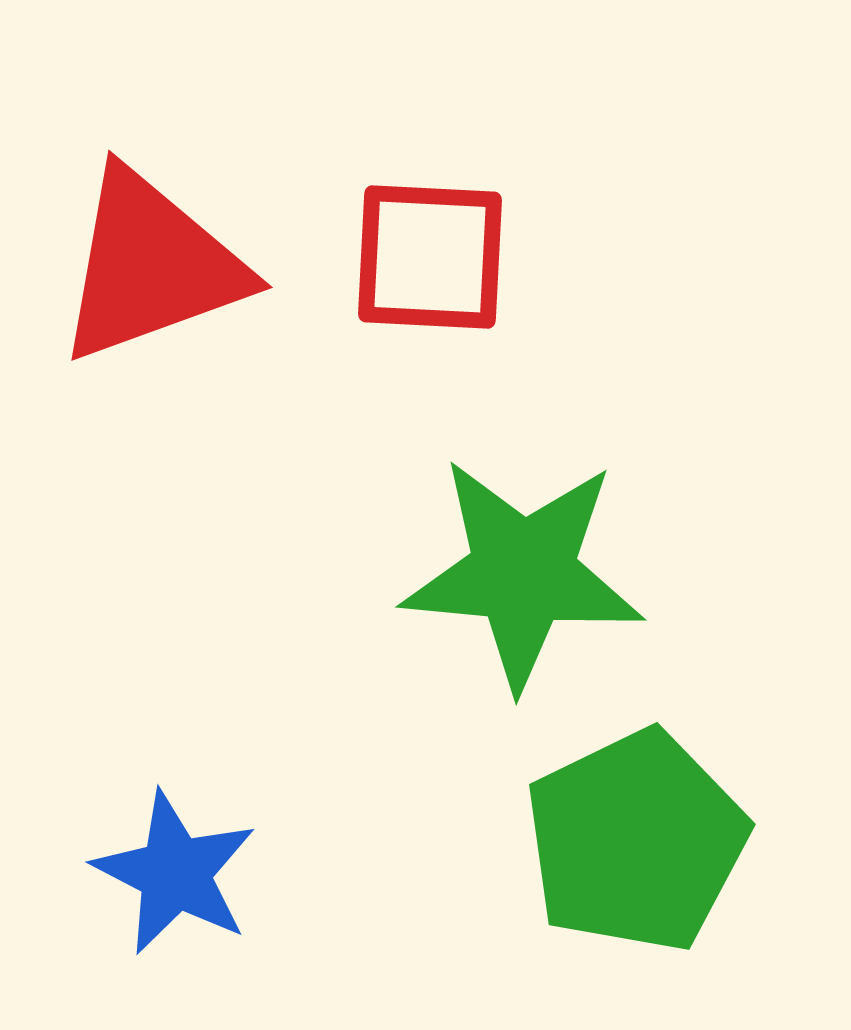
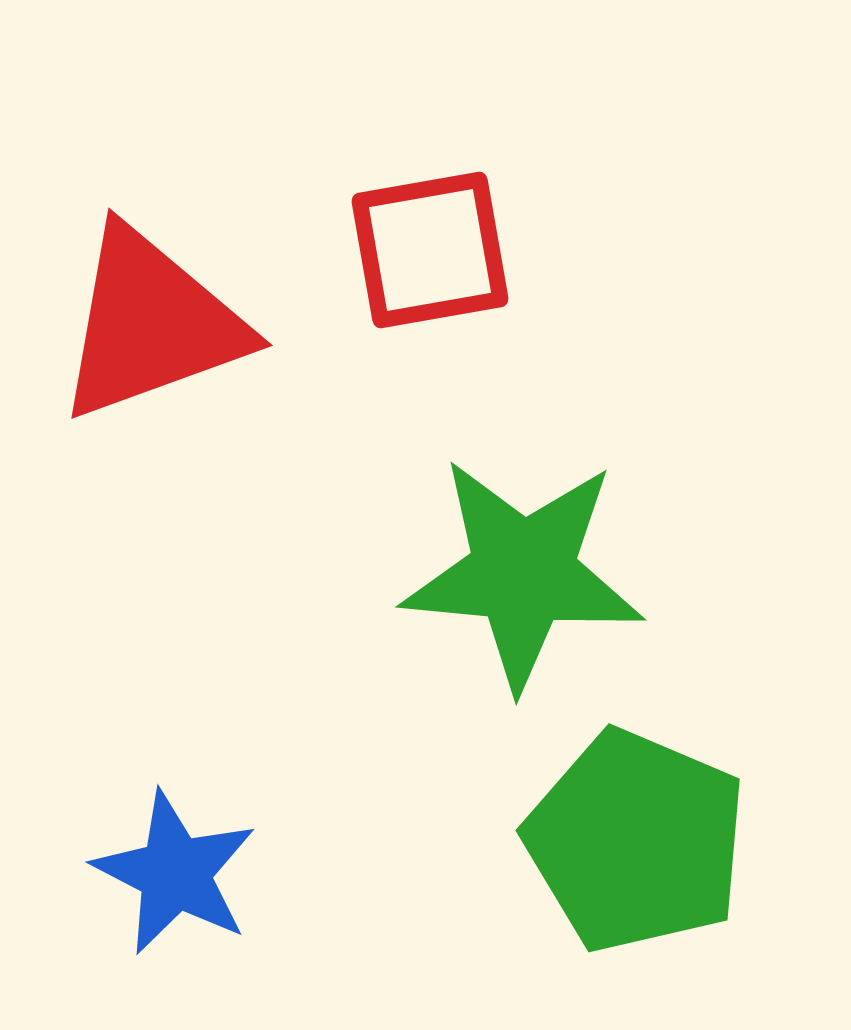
red square: moved 7 px up; rotated 13 degrees counterclockwise
red triangle: moved 58 px down
green pentagon: rotated 23 degrees counterclockwise
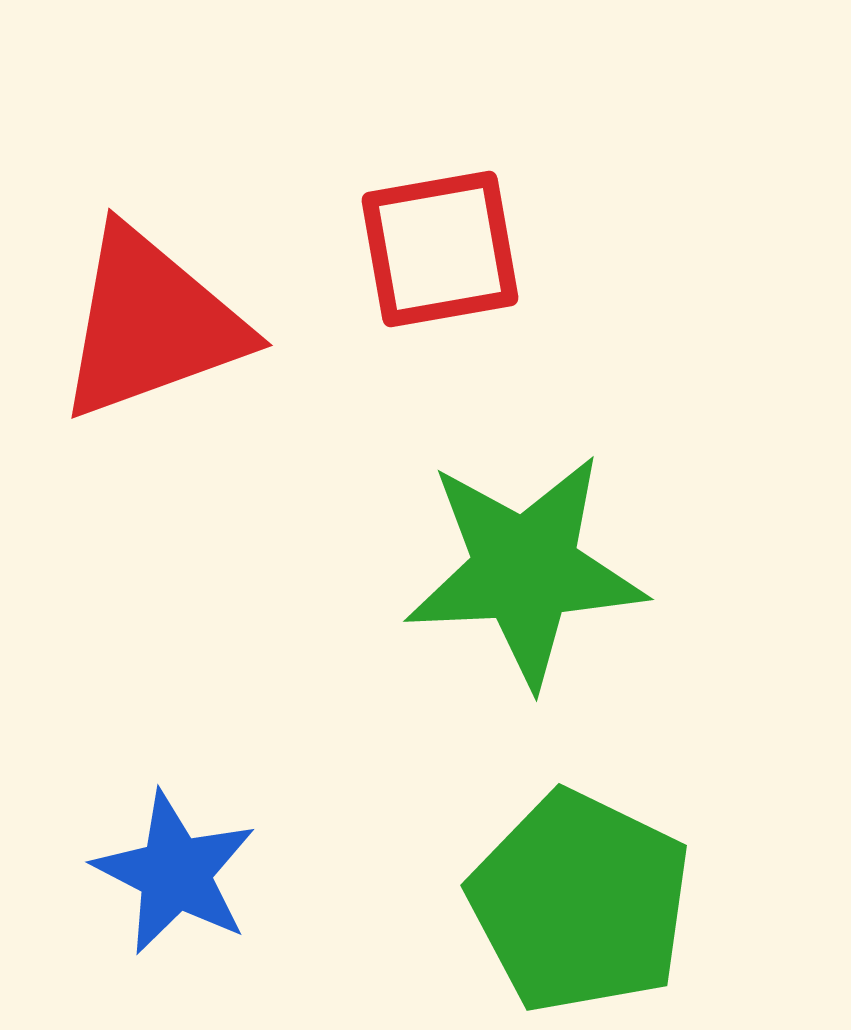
red square: moved 10 px right, 1 px up
green star: moved 2 px right, 3 px up; rotated 8 degrees counterclockwise
green pentagon: moved 56 px left, 61 px down; rotated 3 degrees clockwise
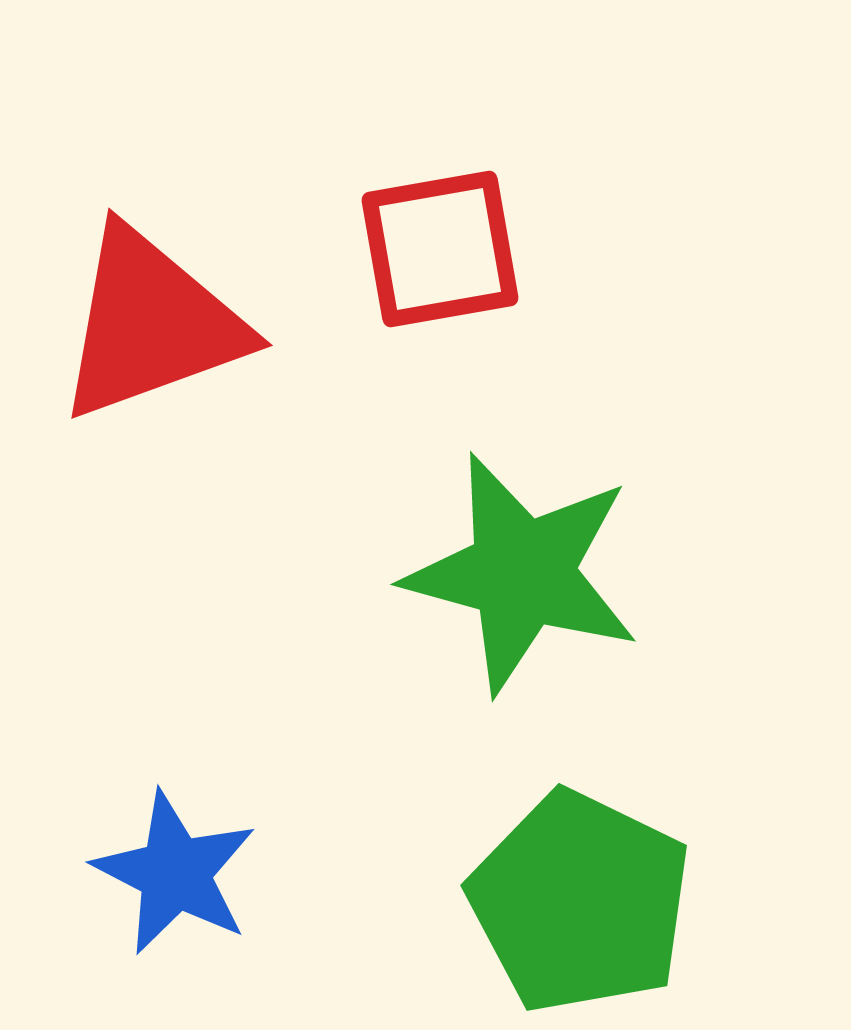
green star: moved 3 px left, 3 px down; rotated 18 degrees clockwise
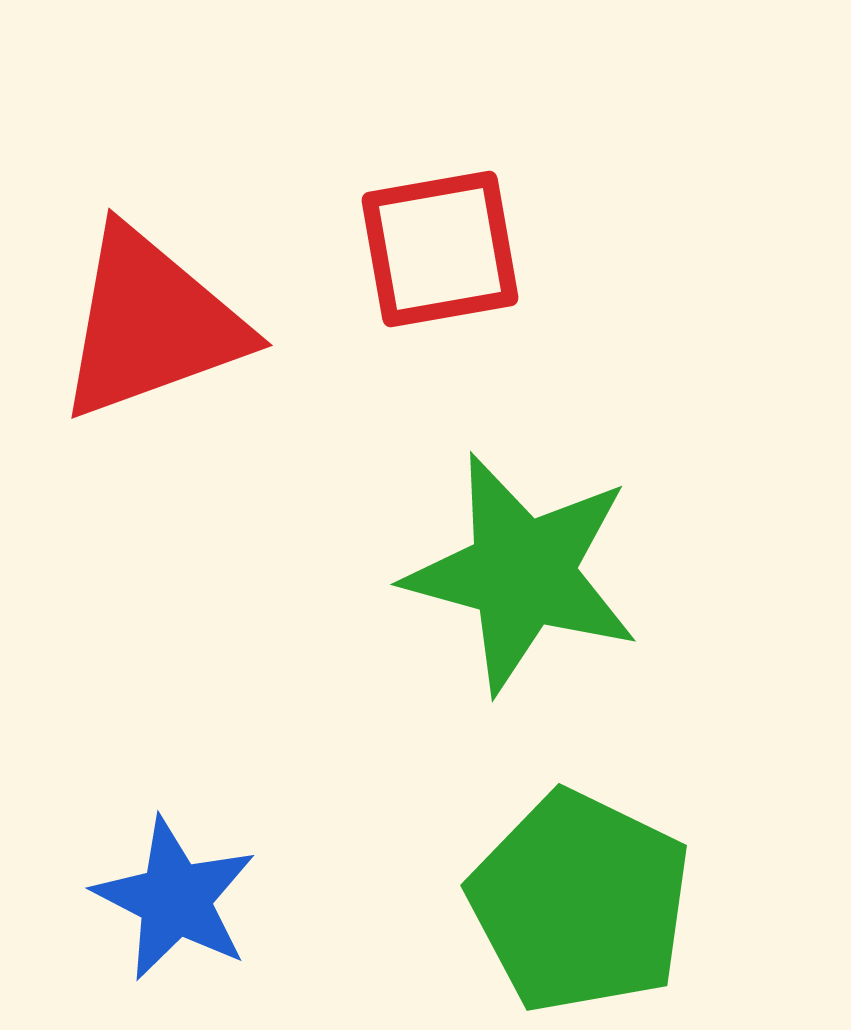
blue star: moved 26 px down
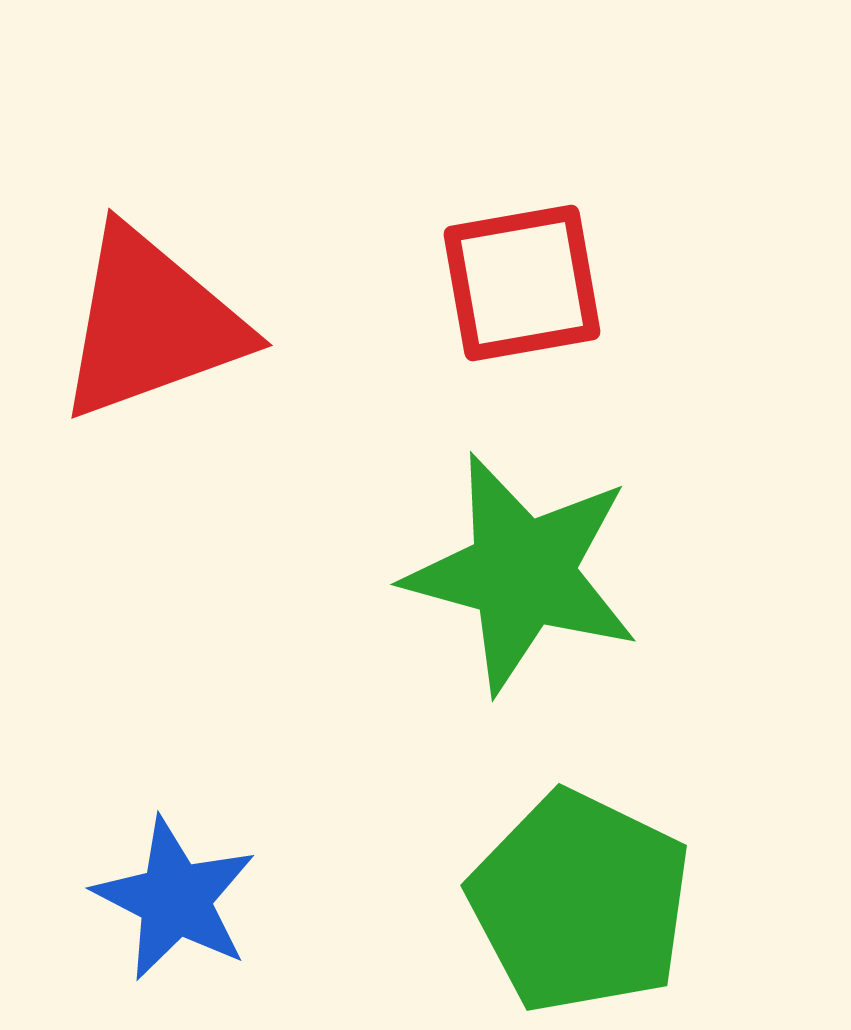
red square: moved 82 px right, 34 px down
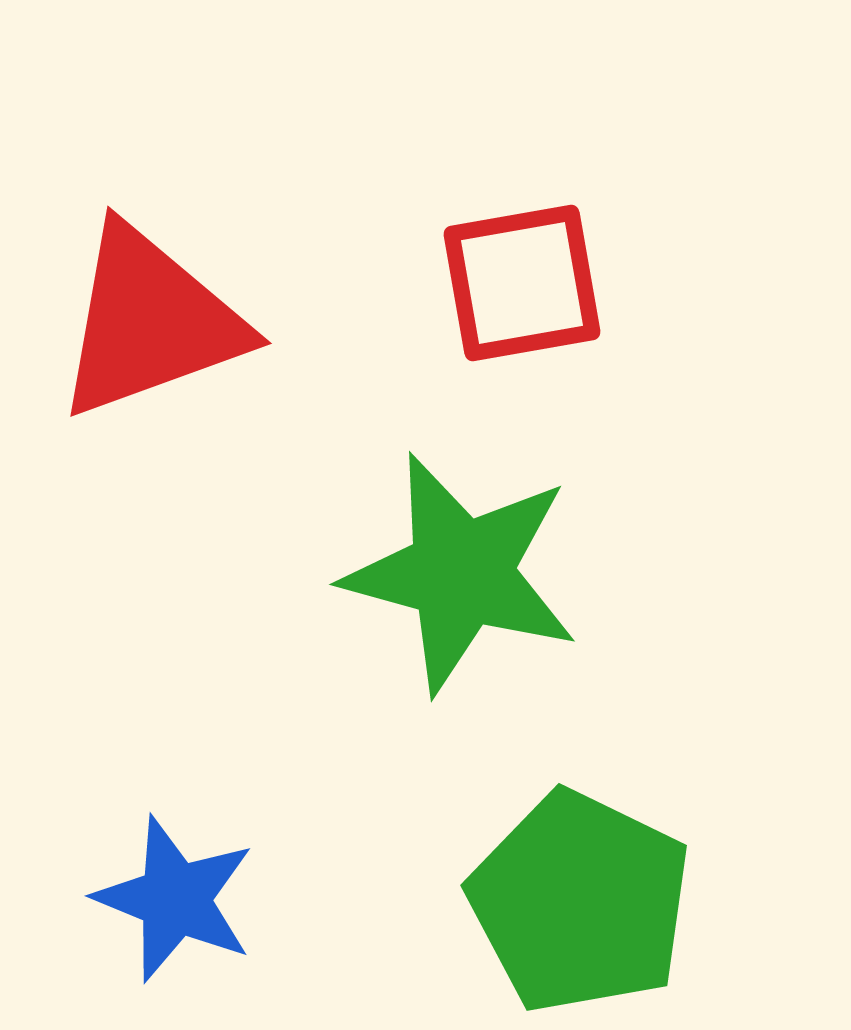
red triangle: moved 1 px left, 2 px up
green star: moved 61 px left
blue star: rotated 5 degrees counterclockwise
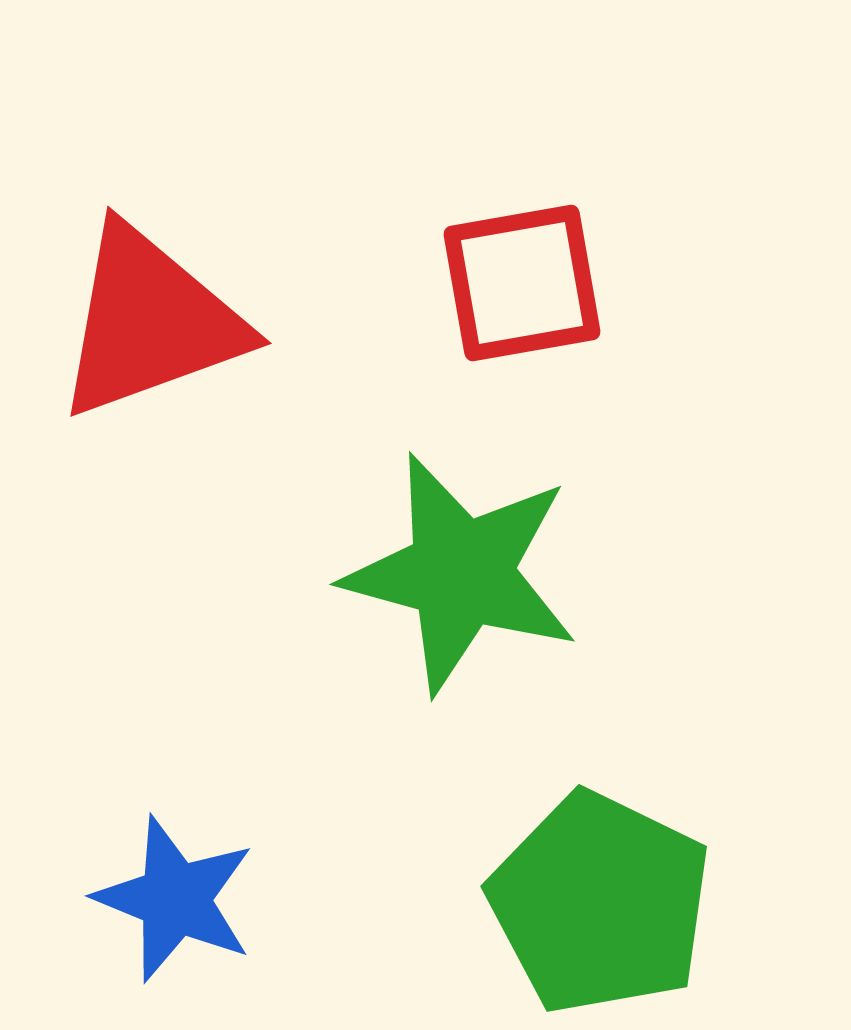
green pentagon: moved 20 px right, 1 px down
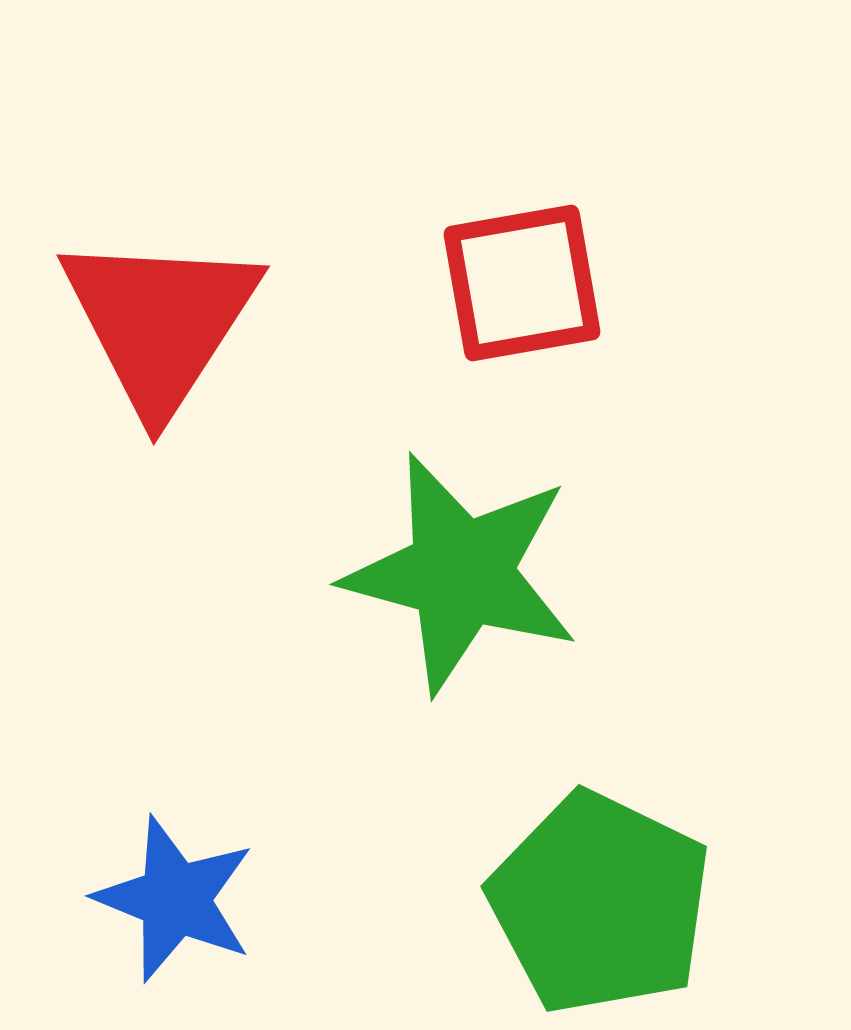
red triangle: moved 10 px right; rotated 37 degrees counterclockwise
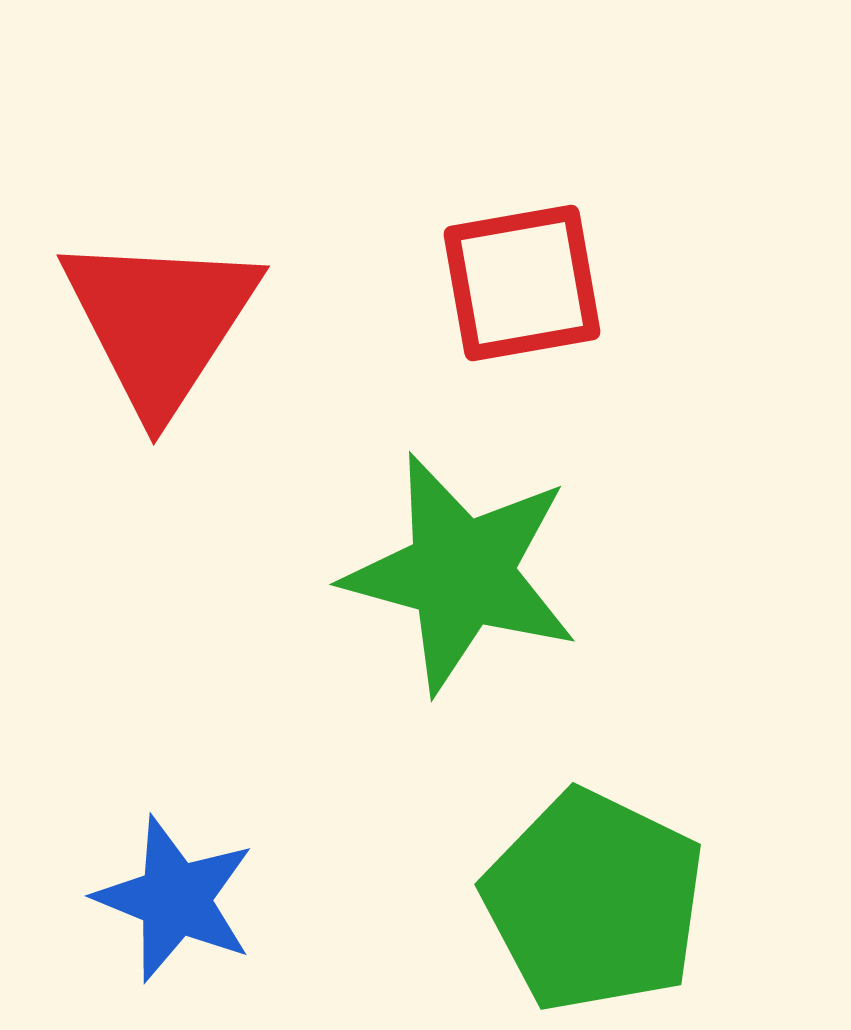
green pentagon: moved 6 px left, 2 px up
